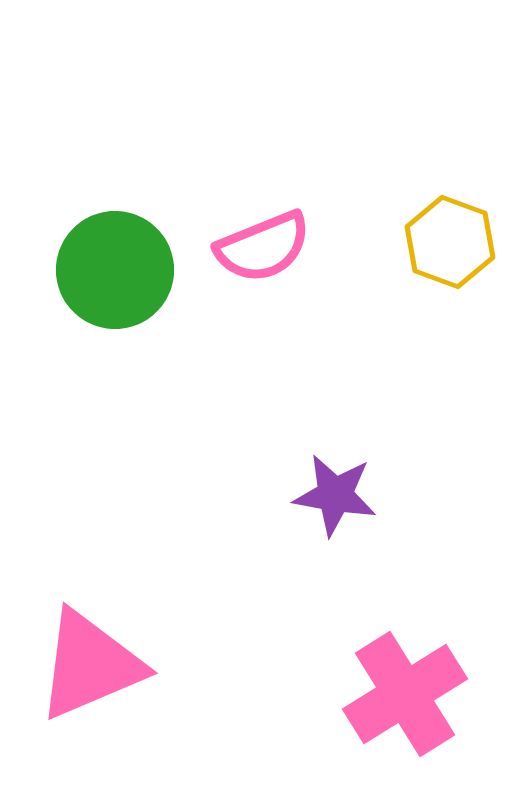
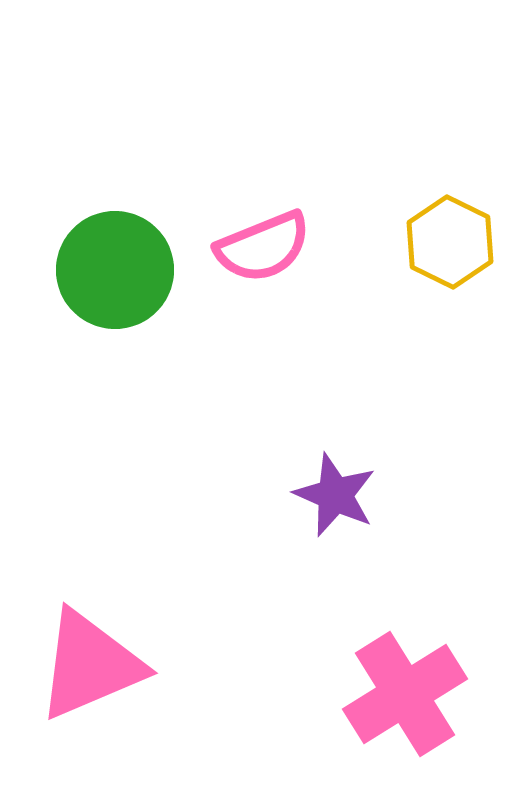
yellow hexagon: rotated 6 degrees clockwise
purple star: rotated 14 degrees clockwise
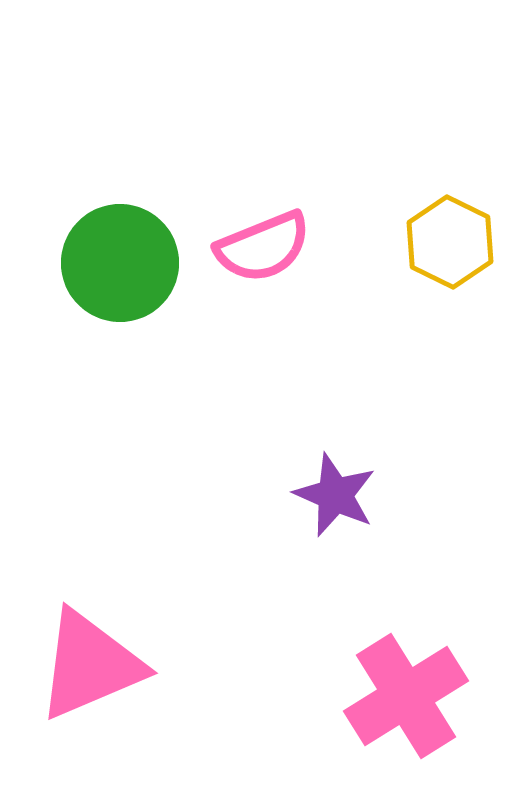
green circle: moved 5 px right, 7 px up
pink cross: moved 1 px right, 2 px down
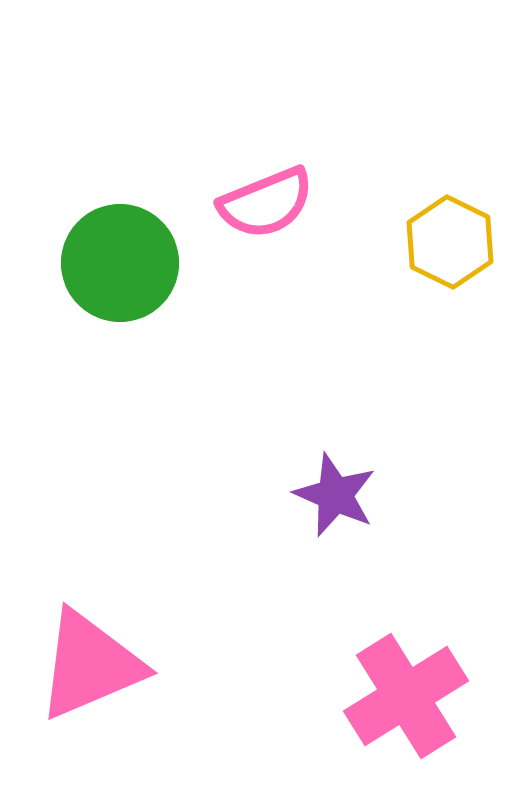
pink semicircle: moved 3 px right, 44 px up
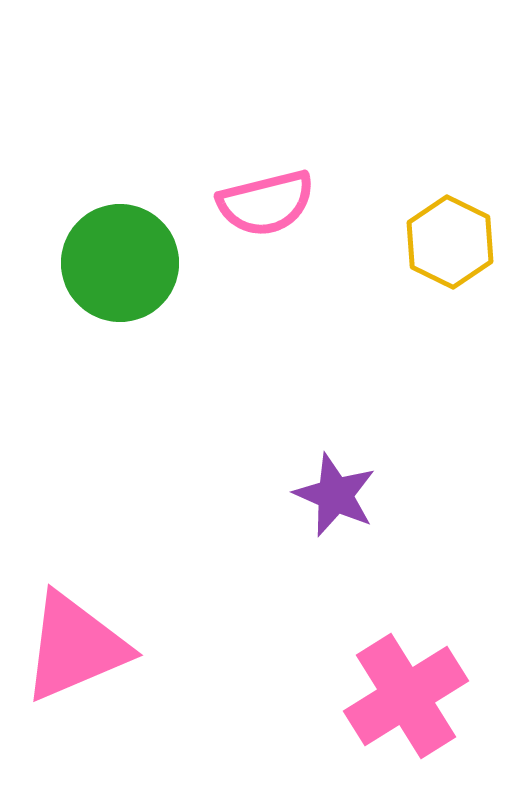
pink semicircle: rotated 8 degrees clockwise
pink triangle: moved 15 px left, 18 px up
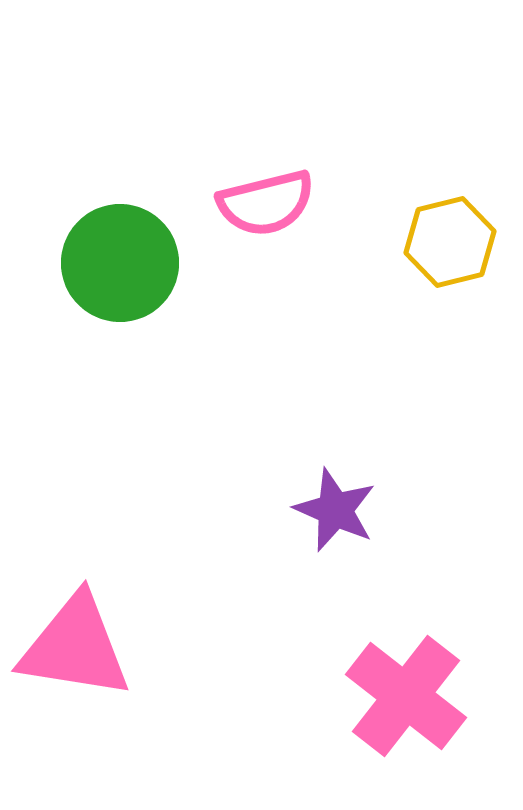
yellow hexagon: rotated 20 degrees clockwise
purple star: moved 15 px down
pink triangle: rotated 32 degrees clockwise
pink cross: rotated 20 degrees counterclockwise
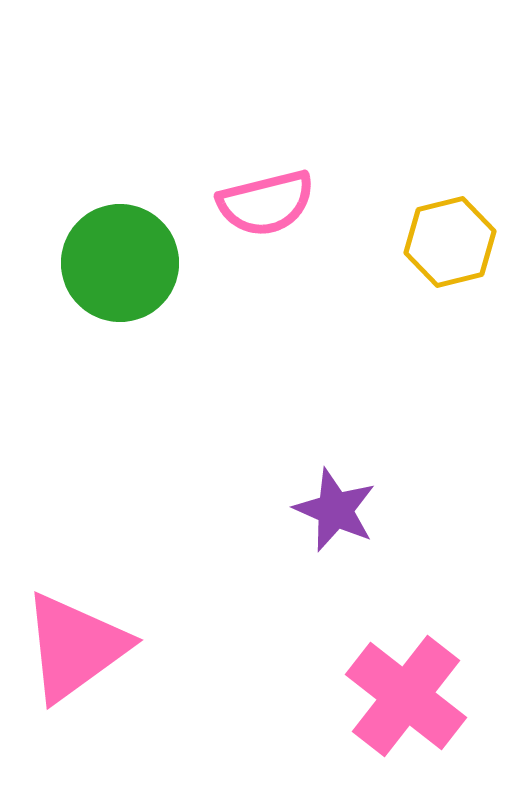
pink triangle: rotated 45 degrees counterclockwise
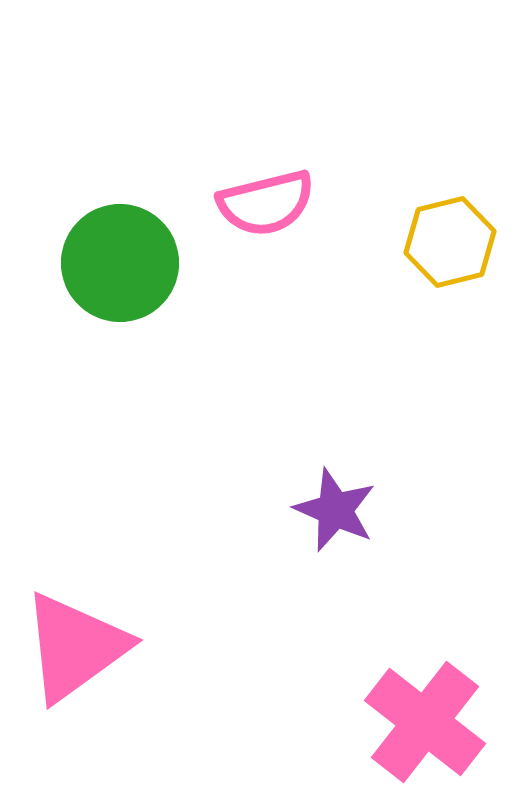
pink cross: moved 19 px right, 26 px down
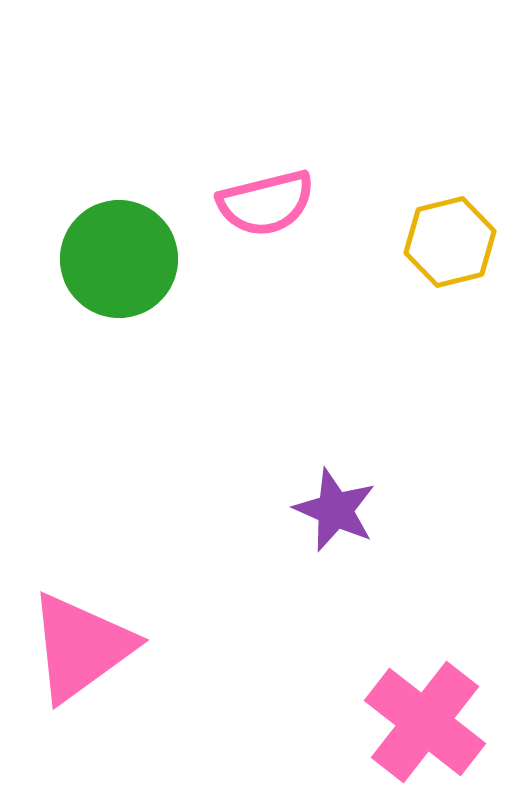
green circle: moved 1 px left, 4 px up
pink triangle: moved 6 px right
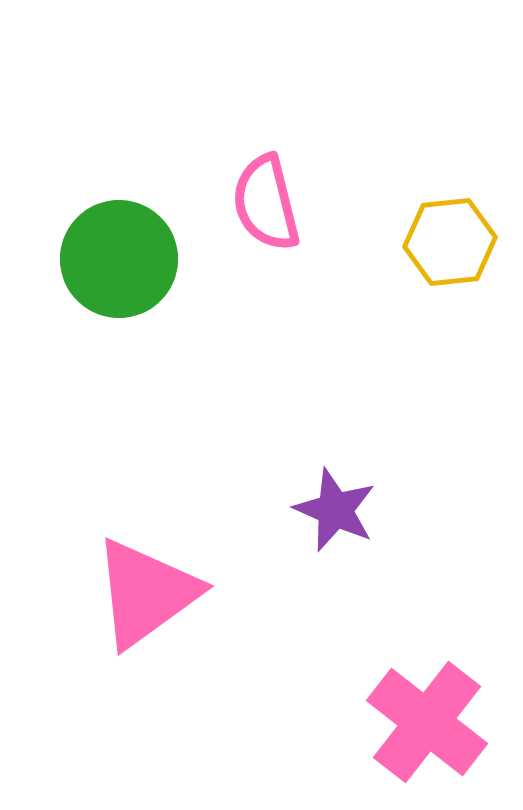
pink semicircle: rotated 90 degrees clockwise
yellow hexagon: rotated 8 degrees clockwise
pink triangle: moved 65 px right, 54 px up
pink cross: moved 2 px right
